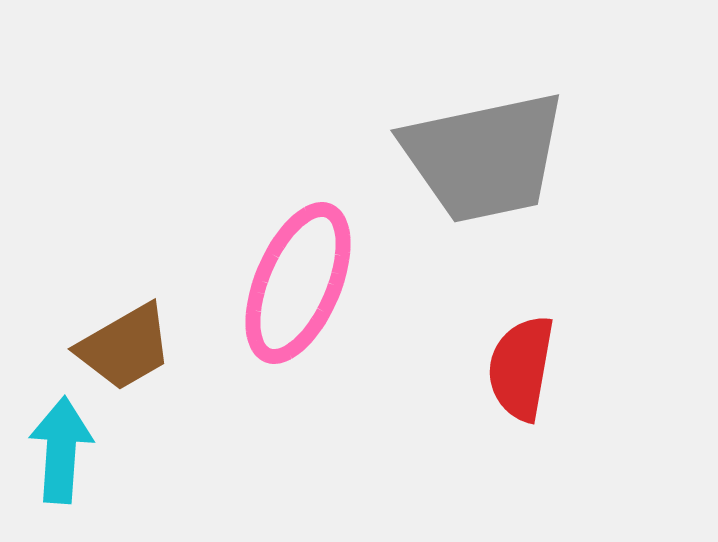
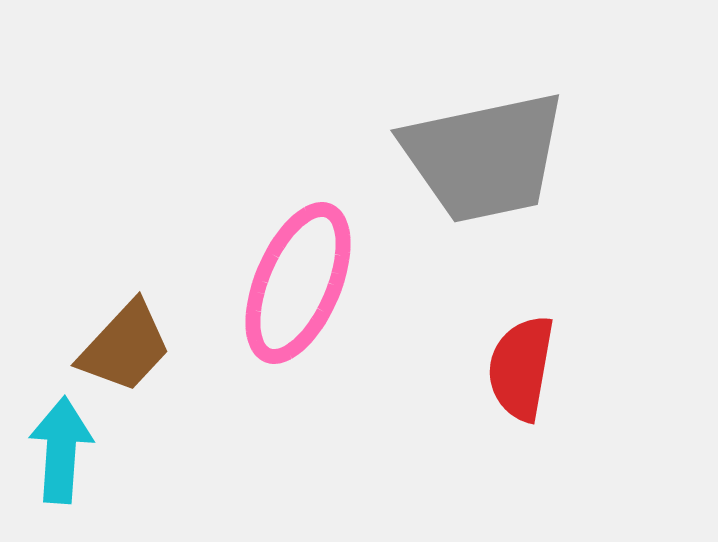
brown trapezoid: rotated 17 degrees counterclockwise
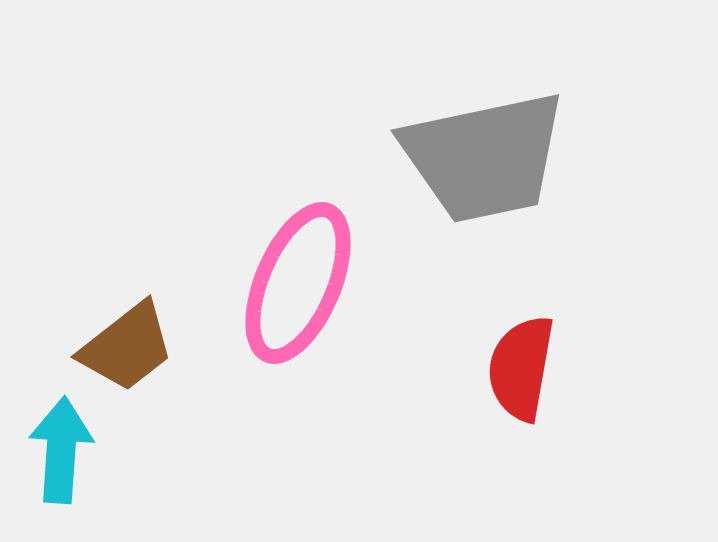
brown trapezoid: moved 2 px right; rotated 9 degrees clockwise
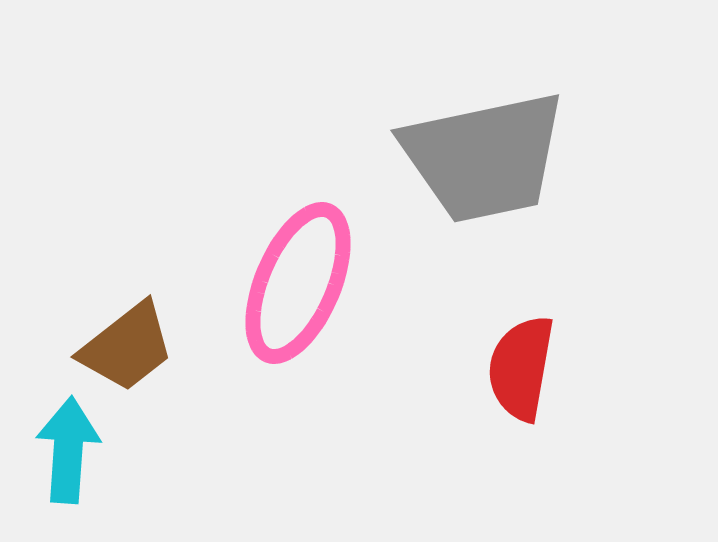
cyan arrow: moved 7 px right
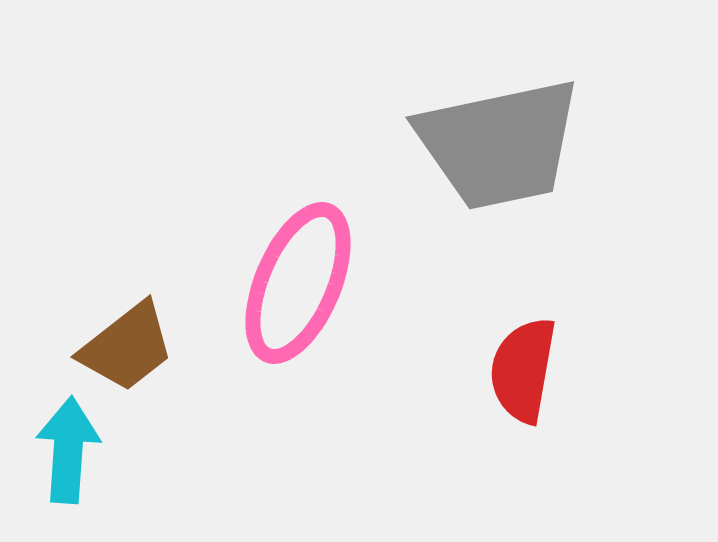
gray trapezoid: moved 15 px right, 13 px up
red semicircle: moved 2 px right, 2 px down
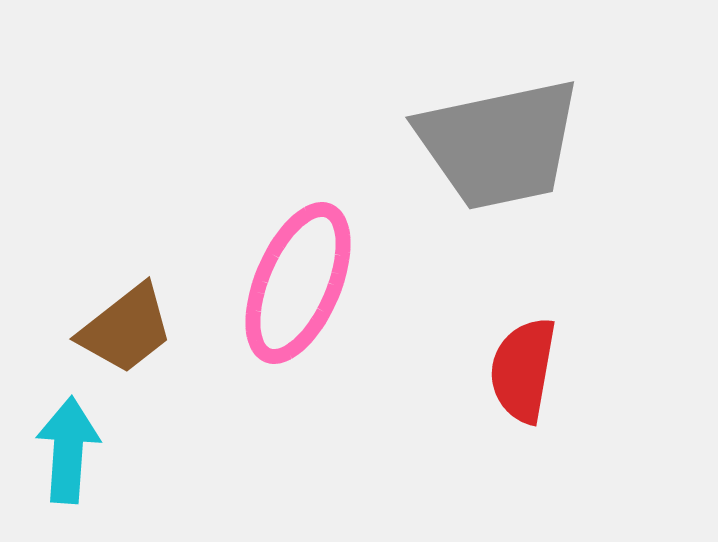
brown trapezoid: moved 1 px left, 18 px up
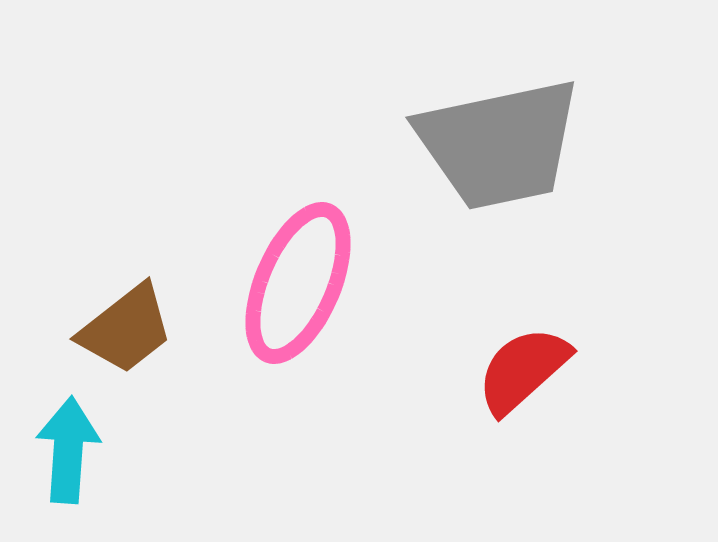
red semicircle: rotated 38 degrees clockwise
